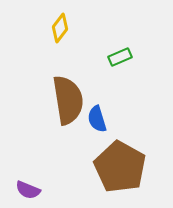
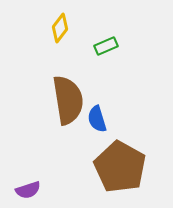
green rectangle: moved 14 px left, 11 px up
purple semicircle: rotated 40 degrees counterclockwise
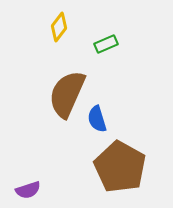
yellow diamond: moved 1 px left, 1 px up
green rectangle: moved 2 px up
brown semicircle: moved 1 px left, 6 px up; rotated 147 degrees counterclockwise
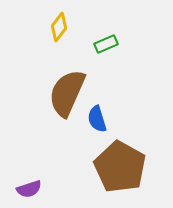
brown semicircle: moved 1 px up
purple semicircle: moved 1 px right, 1 px up
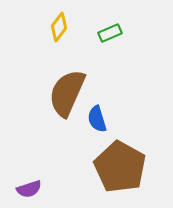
green rectangle: moved 4 px right, 11 px up
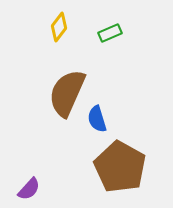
purple semicircle: rotated 30 degrees counterclockwise
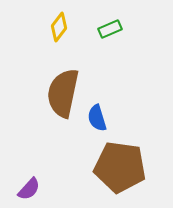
green rectangle: moved 4 px up
brown semicircle: moved 4 px left; rotated 12 degrees counterclockwise
blue semicircle: moved 1 px up
brown pentagon: rotated 21 degrees counterclockwise
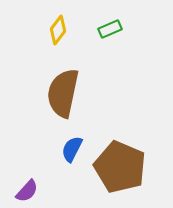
yellow diamond: moved 1 px left, 3 px down
blue semicircle: moved 25 px left, 31 px down; rotated 44 degrees clockwise
brown pentagon: rotated 15 degrees clockwise
purple semicircle: moved 2 px left, 2 px down
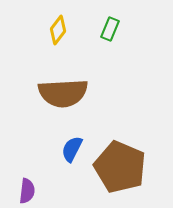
green rectangle: rotated 45 degrees counterclockwise
brown semicircle: rotated 105 degrees counterclockwise
purple semicircle: rotated 35 degrees counterclockwise
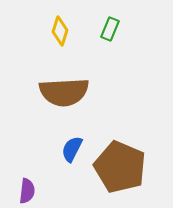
yellow diamond: moved 2 px right, 1 px down; rotated 20 degrees counterclockwise
brown semicircle: moved 1 px right, 1 px up
